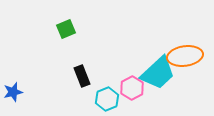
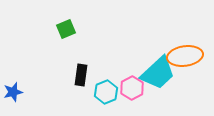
black rectangle: moved 1 px left, 1 px up; rotated 30 degrees clockwise
cyan hexagon: moved 1 px left, 7 px up
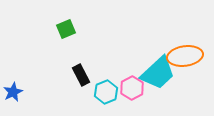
black rectangle: rotated 35 degrees counterclockwise
blue star: rotated 12 degrees counterclockwise
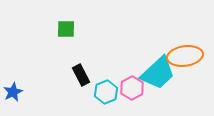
green square: rotated 24 degrees clockwise
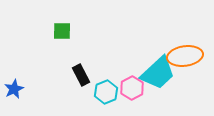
green square: moved 4 px left, 2 px down
blue star: moved 1 px right, 3 px up
